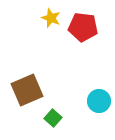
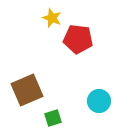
yellow star: moved 1 px right
red pentagon: moved 5 px left, 12 px down
green square: rotated 30 degrees clockwise
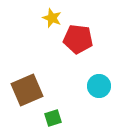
cyan circle: moved 15 px up
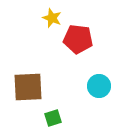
brown square: moved 1 px right, 3 px up; rotated 20 degrees clockwise
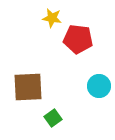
yellow star: rotated 12 degrees counterclockwise
green square: rotated 18 degrees counterclockwise
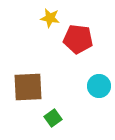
yellow star: moved 2 px left
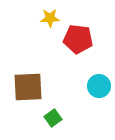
yellow star: rotated 12 degrees counterclockwise
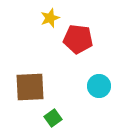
yellow star: rotated 18 degrees counterclockwise
brown square: moved 2 px right
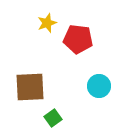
yellow star: moved 3 px left, 5 px down
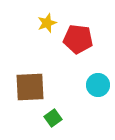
cyan circle: moved 1 px left, 1 px up
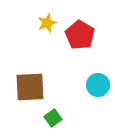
red pentagon: moved 2 px right, 4 px up; rotated 24 degrees clockwise
